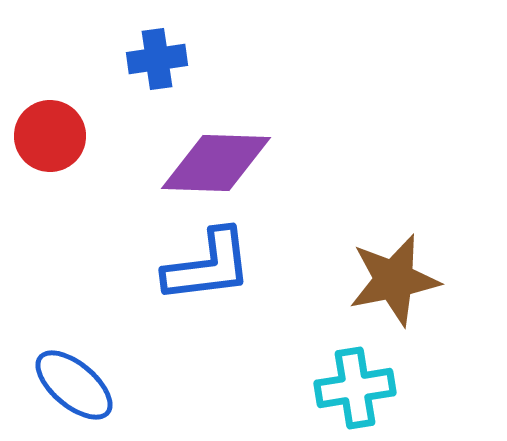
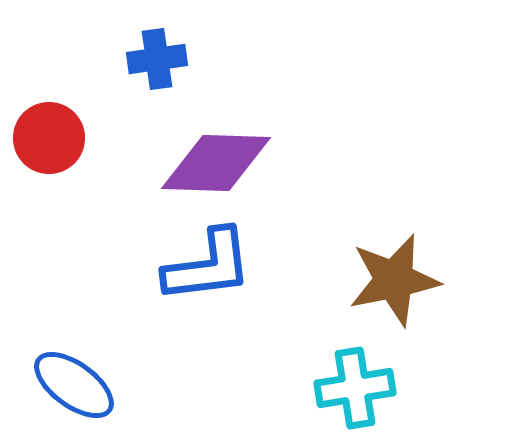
red circle: moved 1 px left, 2 px down
blue ellipse: rotated 4 degrees counterclockwise
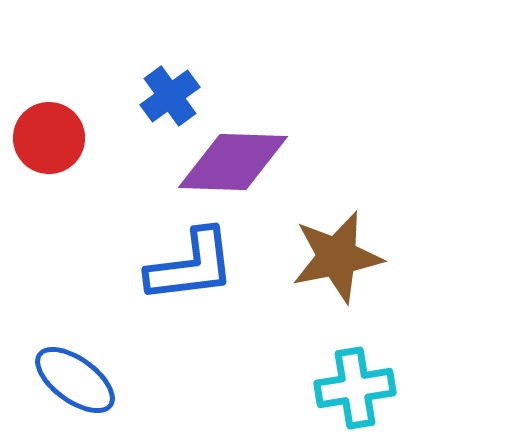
blue cross: moved 13 px right, 37 px down; rotated 28 degrees counterclockwise
purple diamond: moved 17 px right, 1 px up
blue L-shape: moved 17 px left
brown star: moved 57 px left, 23 px up
blue ellipse: moved 1 px right, 5 px up
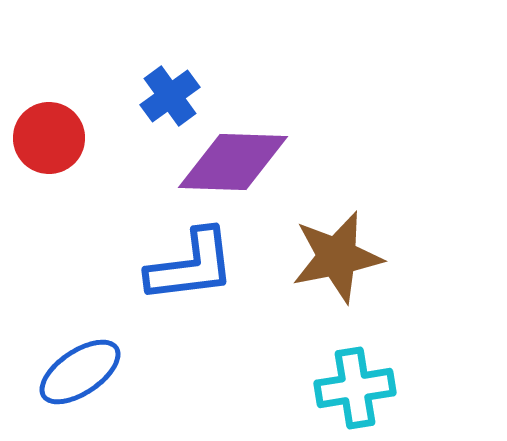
blue ellipse: moved 5 px right, 8 px up; rotated 70 degrees counterclockwise
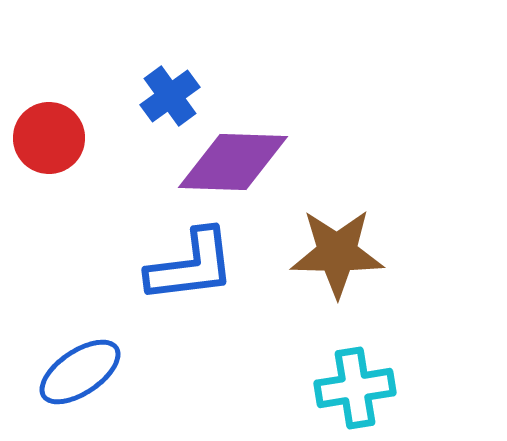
brown star: moved 4 px up; rotated 12 degrees clockwise
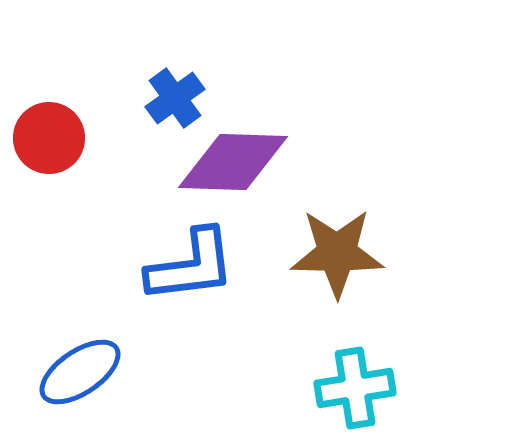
blue cross: moved 5 px right, 2 px down
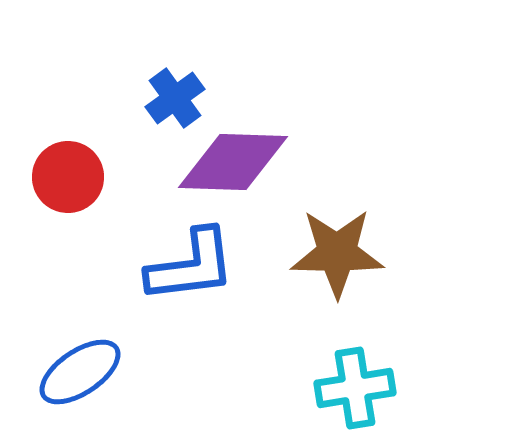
red circle: moved 19 px right, 39 px down
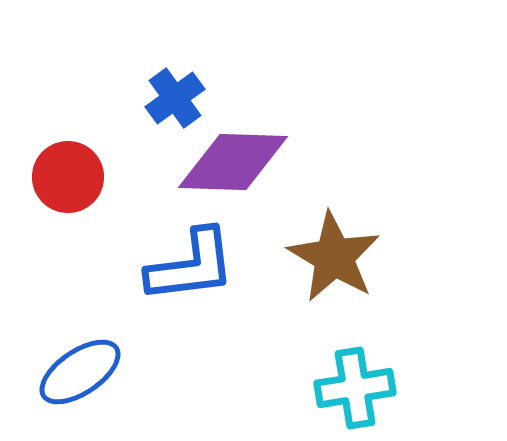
brown star: moved 3 px left, 4 px down; rotated 30 degrees clockwise
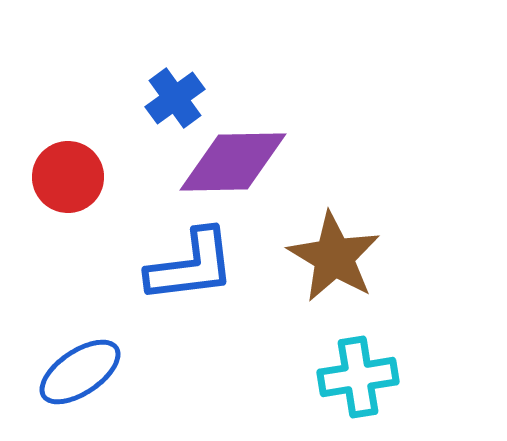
purple diamond: rotated 3 degrees counterclockwise
cyan cross: moved 3 px right, 11 px up
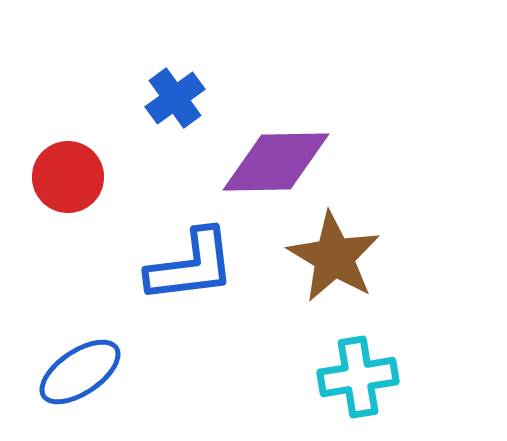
purple diamond: moved 43 px right
